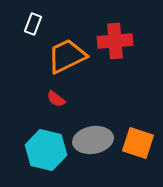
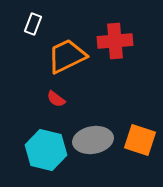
orange square: moved 2 px right, 3 px up
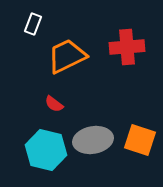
red cross: moved 12 px right, 6 px down
red semicircle: moved 2 px left, 5 px down
